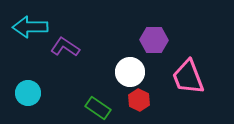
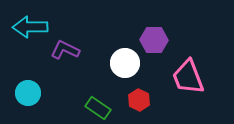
purple L-shape: moved 3 px down; rotated 8 degrees counterclockwise
white circle: moved 5 px left, 9 px up
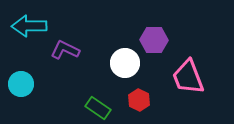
cyan arrow: moved 1 px left, 1 px up
cyan circle: moved 7 px left, 9 px up
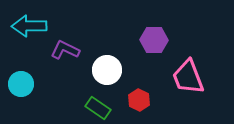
white circle: moved 18 px left, 7 px down
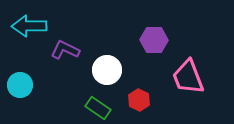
cyan circle: moved 1 px left, 1 px down
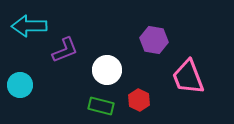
purple hexagon: rotated 8 degrees clockwise
purple L-shape: rotated 132 degrees clockwise
green rectangle: moved 3 px right, 2 px up; rotated 20 degrees counterclockwise
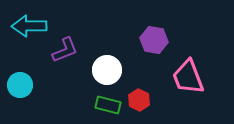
green rectangle: moved 7 px right, 1 px up
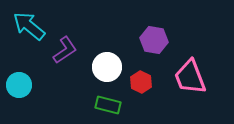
cyan arrow: rotated 40 degrees clockwise
purple L-shape: rotated 12 degrees counterclockwise
white circle: moved 3 px up
pink trapezoid: moved 2 px right
cyan circle: moved 1 px left
red hexagon: moved 2 px right, 18 px up
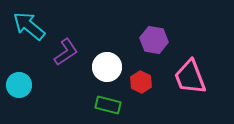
purple L-shape: moved 1 px right, 2 px down
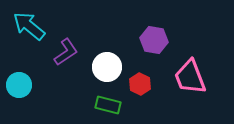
red hexagon: moved 1 px left, 2 px down
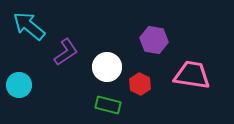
pink trapezoid: moved 2 px right, 2 px up; rotated 120 degrees clockwise
